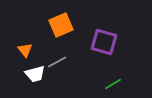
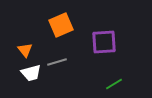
purple square: rotated 20 degrees counterclockwise
gray line: rotated 12 degrees clockwise
white trapezoid: moved 4 px left, 1 px up
green line: moved 1 px right
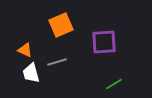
orange triangle: rotated 28 degrees counterclockwise
white trapezoid: rotated 90 degrees clockwise
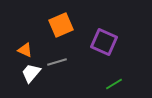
purple square: rotated 28 degrees clockwise
white trapezoid: rotated 55 degrees clockwise
